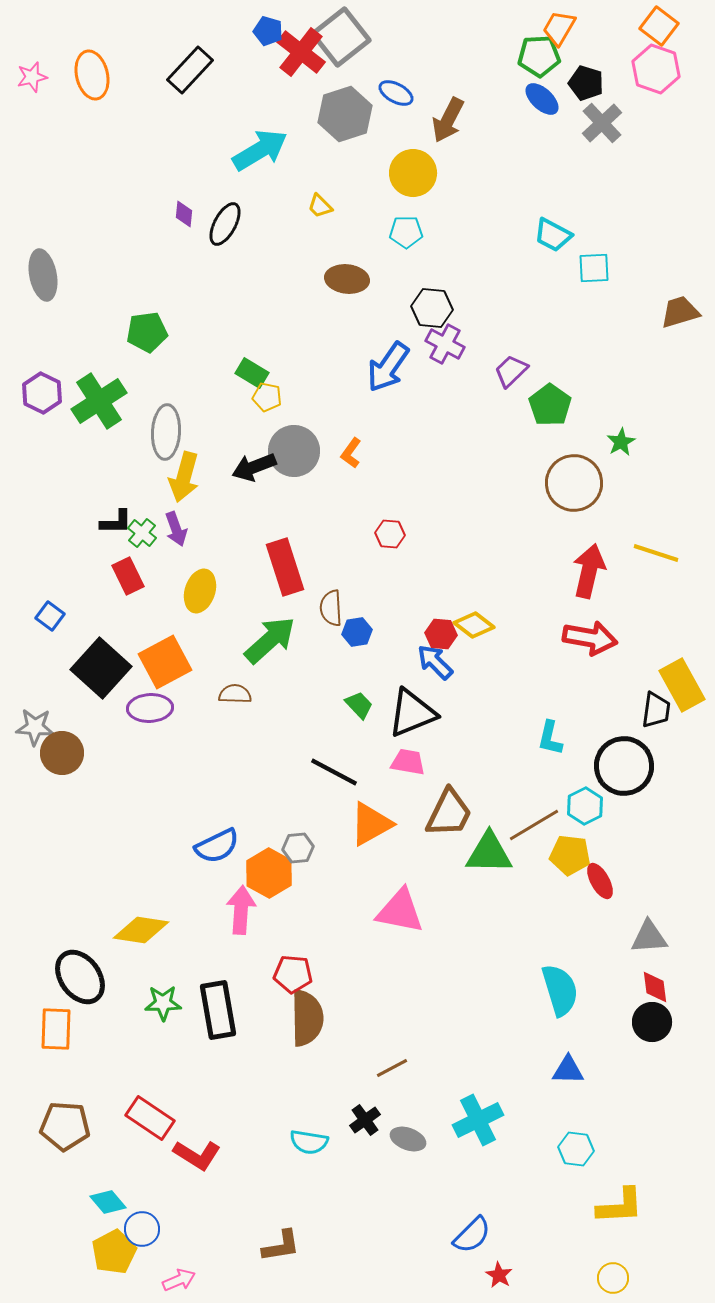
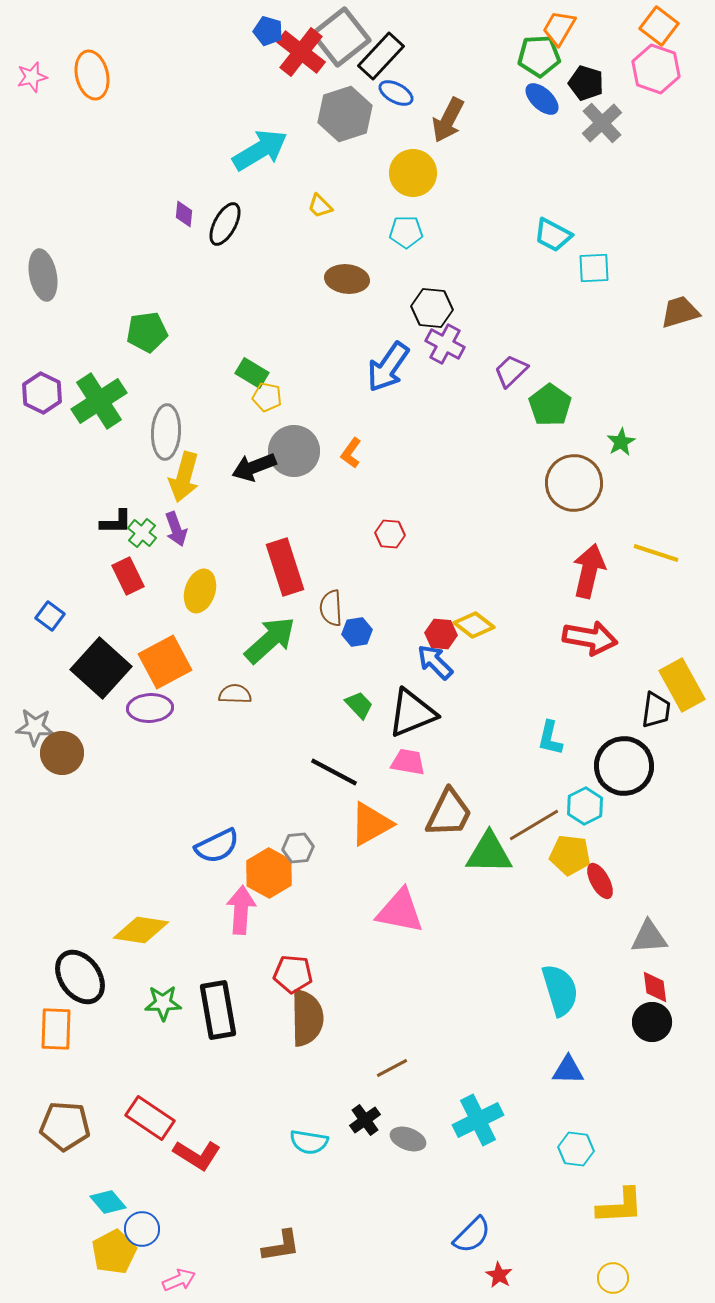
black rectangle at (190, 70): moved 191 px right, 14 px up
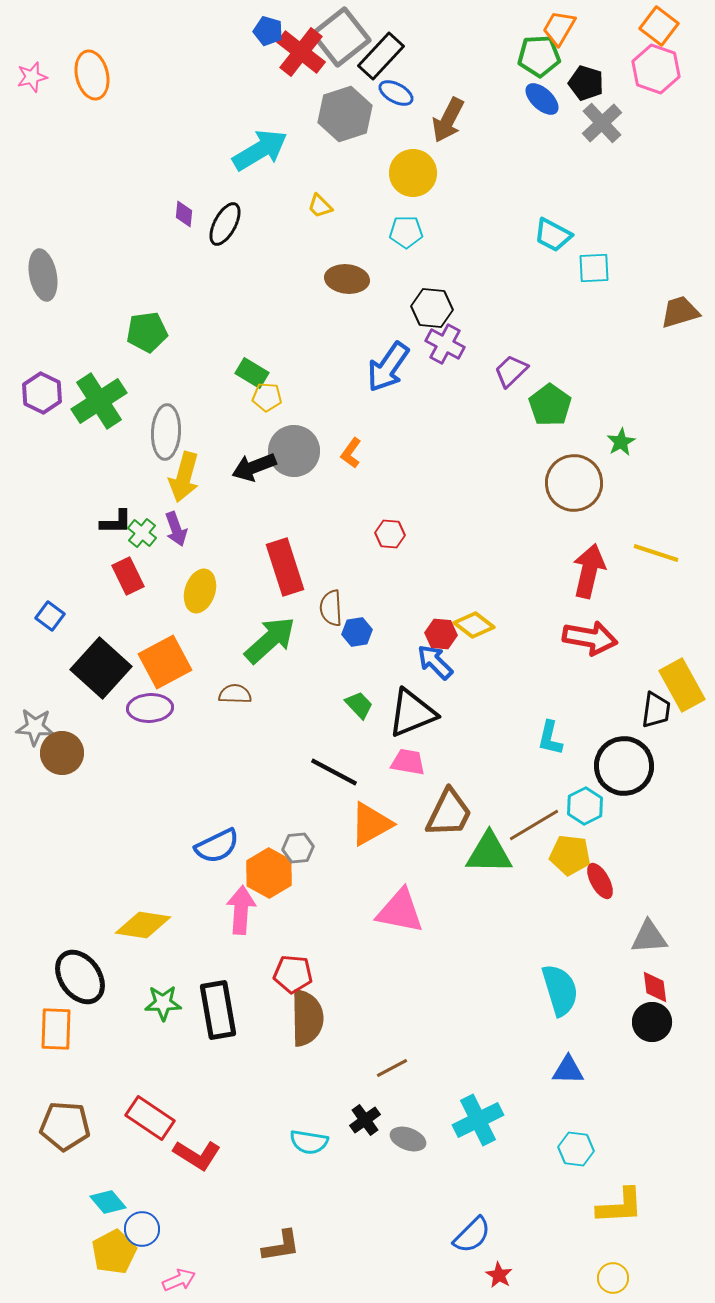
yellow pentagon at (267, 397): rotated 8 degrees counterclockwise
yellow diamond at (141, 930): moved 2 px right, 5 px up
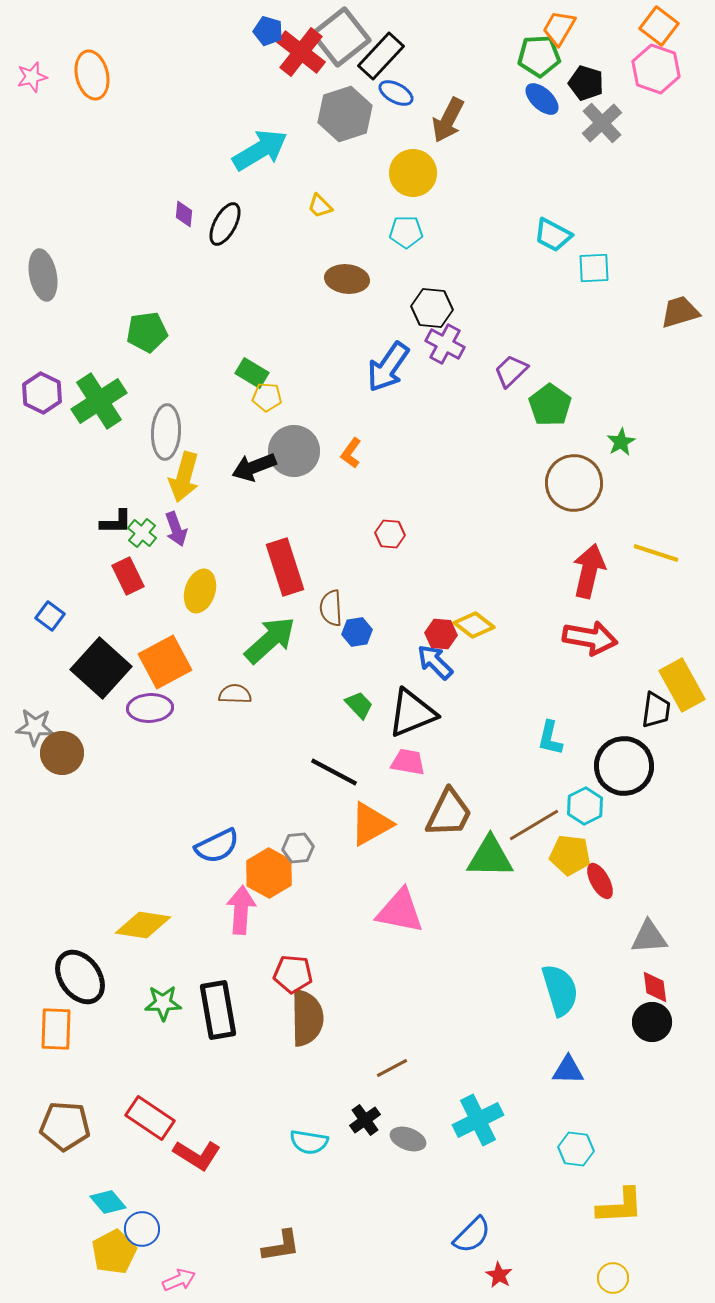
green triangle at (489, 853): moved 1 px right, 4 px down
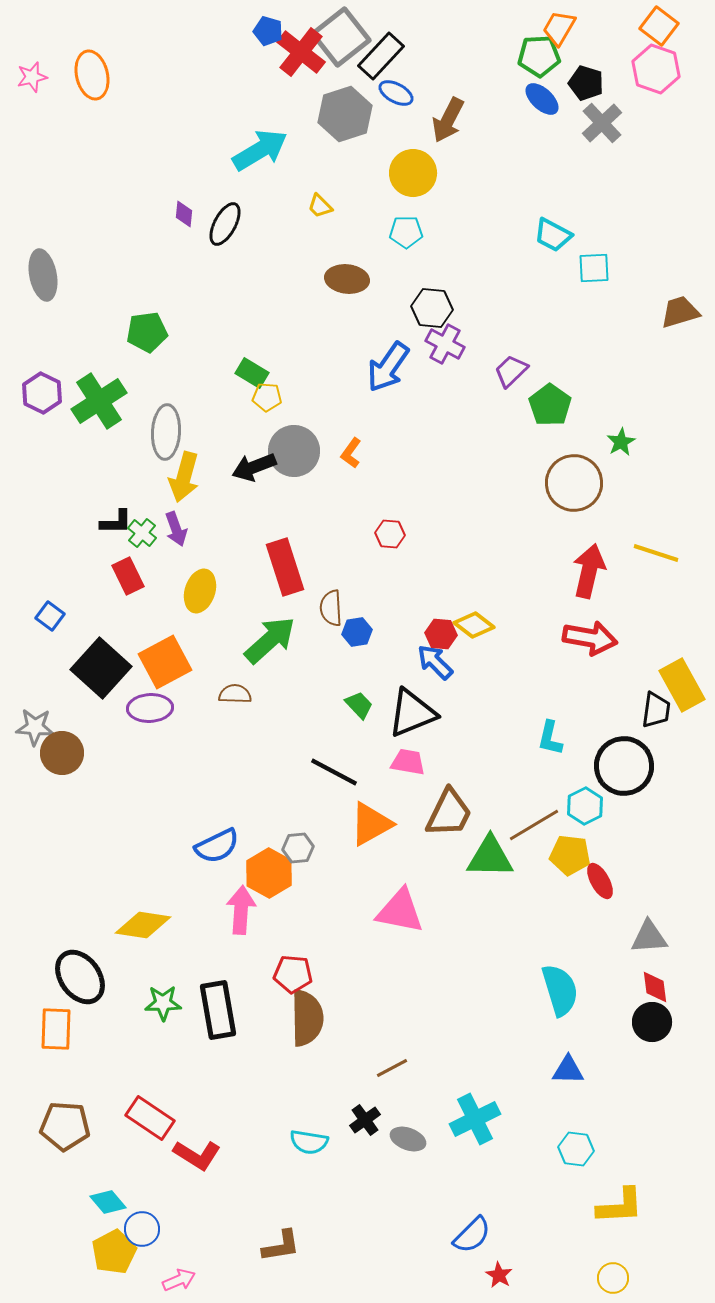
cyan cross at (478, 1120): moved 3 px left, 1 px up
